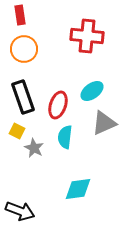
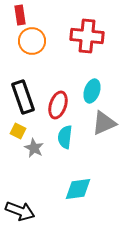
orange circle: moved 8 px right, 8 px up
cyan ellipse: rotated 35 degrees counterclockwise
yellow square: moved 1 px right
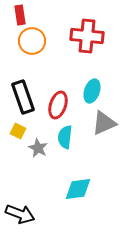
gray star: moved 4 px right
black arrow: moved 3 px down
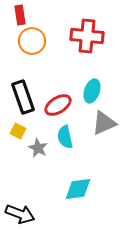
red ellipse: rotated 40 degrees clockwise
cyan semicircle: rotated 20 degrees counterclockwise
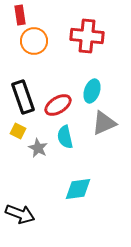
orange circle: moved 2 px right
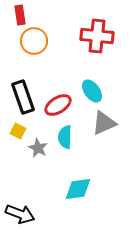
red cross: moved 10 px right
cyan ellipse: rotated 55 degrees counterclockwise
cyan semicircle: rotated 15 degrees clockwise
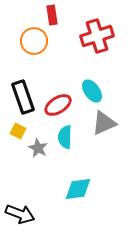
red rectangle: moved 32 px right
red cross: rotated 24 degrees counterclockwise
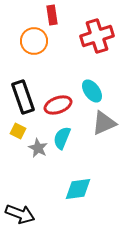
red ellipse: rotated 12 degrees clockwise
cyan semicircle: moved 3 px left, 1 px down; rotated 20 degrees clockwise
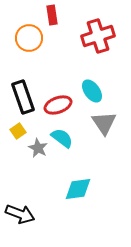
red cross: moved 1 px right
orange circle: moved 5 px left, 3 px up
gray triangle: rotated 40 degrees counterclockwise
yellow square: rotated 28 degrees clockwise
cyan semicircle: rotated 105 degrees clockwise
